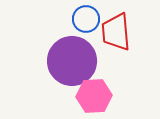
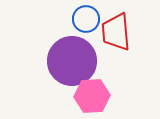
pink hexagon: moved 2 px left
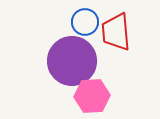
blue circle: moved 1 px left, 3 px down
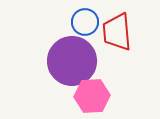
red trapezoid: moved 1 px right
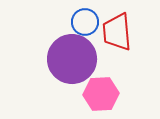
purple circle: moved 2 px up
pink hexagon: moved 9 px right, 2 px up
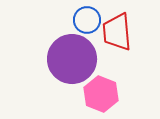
blue circle: moved 2 px right, 2 px up
pink hexagon: rotated 24 degrees clockwise
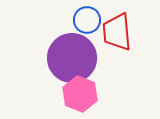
purple circle: moved 1 px up
pink hexagon: moved 21 px left
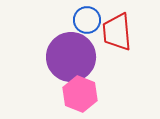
purple circle: moved 1 px left, 1 px up
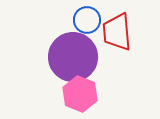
purple circle: moved 2 px right
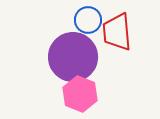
blue circle: moved 1 px right
